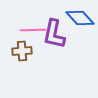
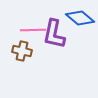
blue diamond: rotated 8 degrees counterclockwise
brown cross: rotated 18 degrees clockwise
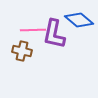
blue diamond: moved 1 px left, 2 px down
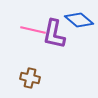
pink line: rotated 15 degrees clockwise
brown cross: moved 8 px right, 27 px down
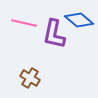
pink line: moved 9 px left, 7 px up
brown cross: rotated 18 degrees clockwise
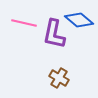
brown cross: moved 29 px right
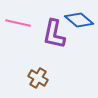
pink line: moved 6 px left
brown cross: moved 21 px left
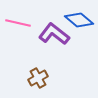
purple L-shape: rotated 116 degrees clockwise
brown cross: rotated 30 degrees clockwise
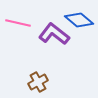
brown cross: moved 4 px down
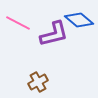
pink line: rotated 15 degrees clockwise
purple L-shape: rotated 128 degrees clockwise
